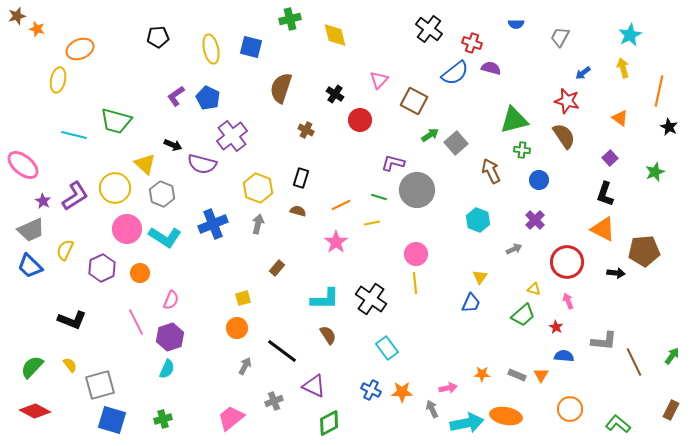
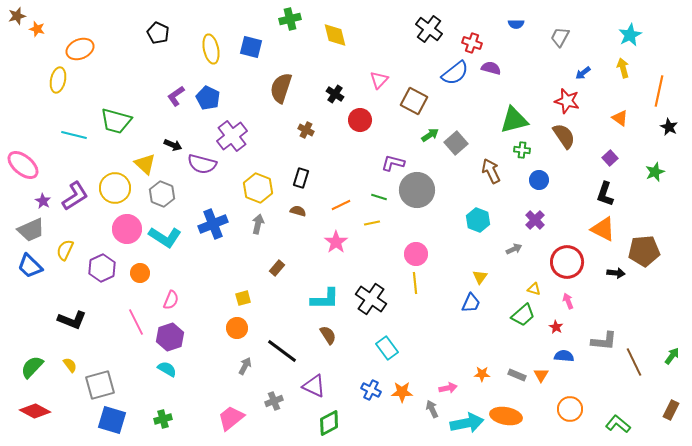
black pentagon at (158, 37): moved 4 px up; rotated 30 degrees clockwise
cyan semicircle at (167, 369): rotated 84 degrees counterclockwise
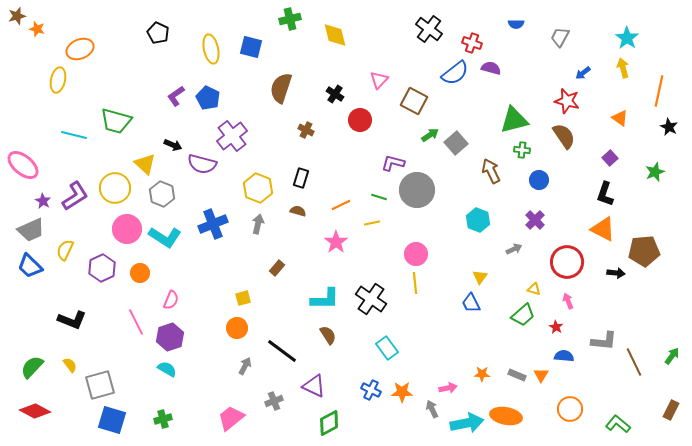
cyan star at (630, 35): moved 3 px left, 3 px down; rotated 10 degrees counterclockwise
blue trapezoid at (471, 303): rotated 130 degrees clockwise
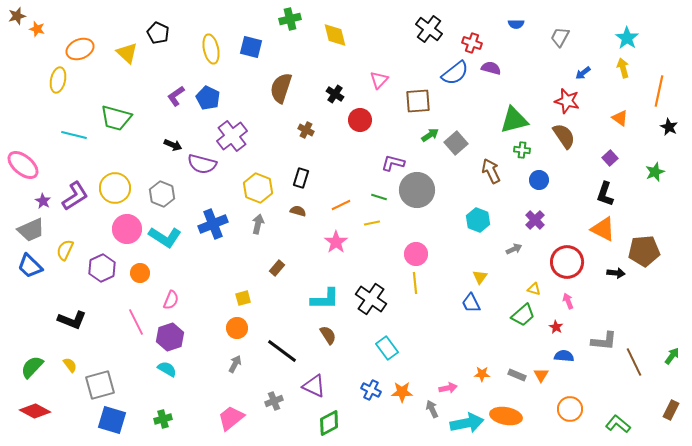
brown square at (414, 101): moved 4 px right; rotated 32 degrees counterclockwise
green trapezoid at (116, 121): moved 3 px up
yellow triangle at (145, 164): moved 18 px left, 111 px up
gray arrow at (245, 366): moved 10 px left, 2 px up
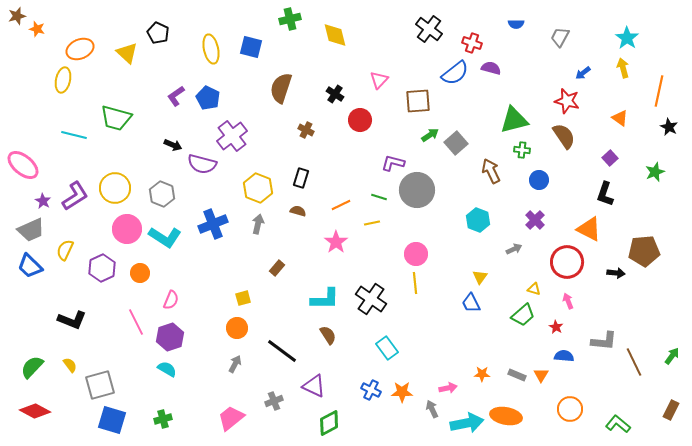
yellow ellipse at (58, 80): moved 5 px right
orange triangle at (603, 229): moved 14 px left
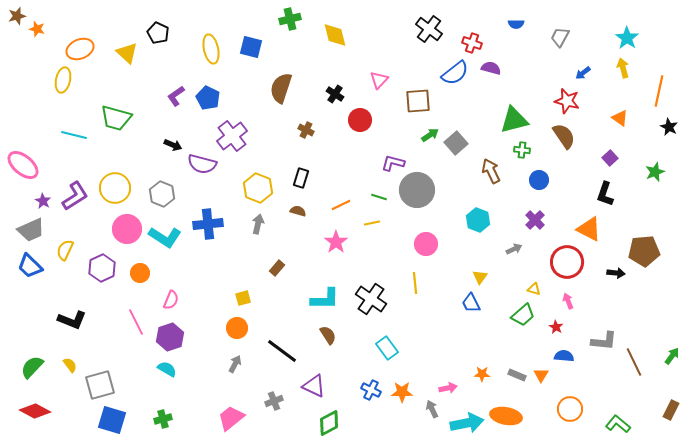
blue cross at (213, 224): moved 5 px left; rotated 16 degrees clockwise
pink circle at (416, 254): moved 10 px right, 10 px up
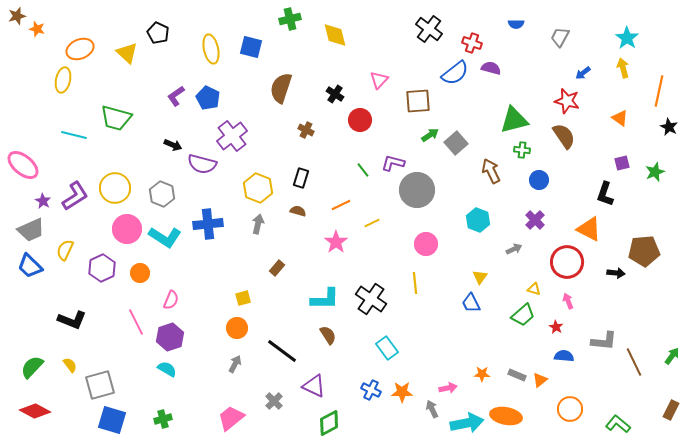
purple square at (610, 158): moved 12 px right, 5 px down; rotated 28 degrees clockwise
green line at (379, 197): moved 16 px left, 27 px up; rotated 35 degrees clockwise
yellow line at (372, 223): rotated 14 degrees counterclockwise
orange triangle at (541, 375): moved 1 px left, 5 px down; rotated 21 degrees clockwise
gray cross at (274, 401): rotated 24 degrees counterclockwise
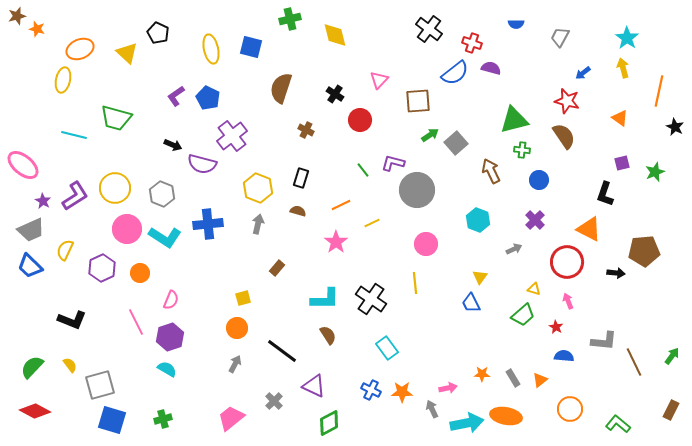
black star at (669, 127): moved 6 px right
gray rectangle at (517, 375): moved 4 px left, 3 px down; rotated 36 degrees clockwise
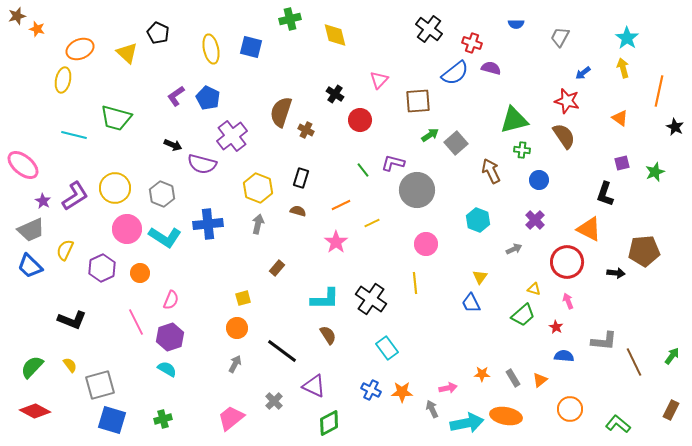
brown semicircle at (281, 88): moved 24 px down
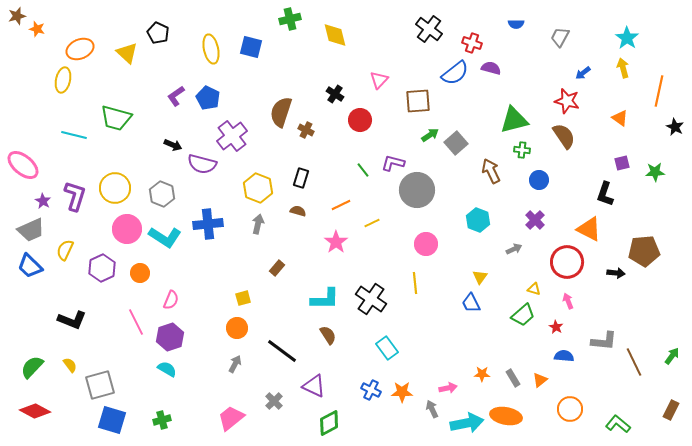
green star at (655, 172): rotated 18 degrees clockwise
purple L-shape at (75, 196): rotated 40 degrees counterclockwise
green cross at (163, 419): moved 1 px left, 1 px down
